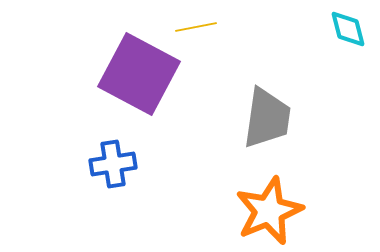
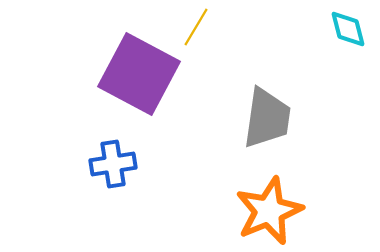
yellow line: rotated 48 degrees counterclockwise
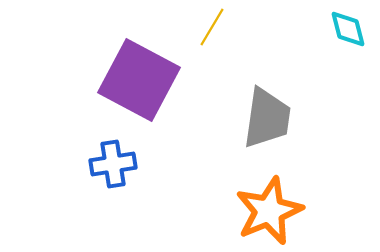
yellow line: moved 16 px right
purple square: moved 6 px down
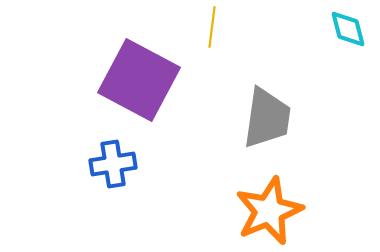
yellow line: rotated 24 degrees counterclockwise
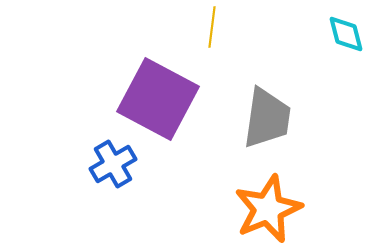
cyan diamond: moved 2 px left, 5 px down
purple square: moved 19 px right, 19 px down
blue cross: rotated 21 degrees counterclockwise
orange star: moved 1 px left, 2 px up
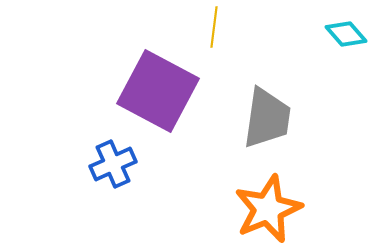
yellow line: moved 2 px right
cyan diamond: rotated 27 degrees counterclockwise
purple square: moved 8 px up
blue cross: rotated 6 degrees clockwise
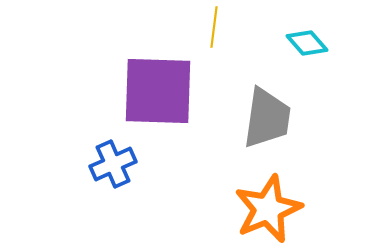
cyan diamond: moved 39 px left, 9 px down
purple square: rotated 26 degrees counterclockwise
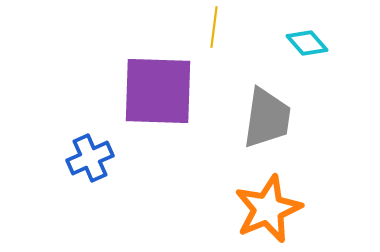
blue cross: moved 23 px left, 6 px up
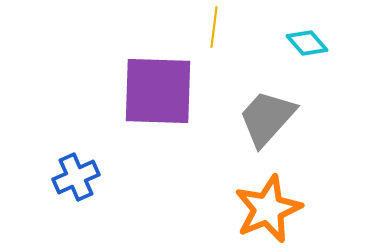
gray trapezoid: rotated 146 degrees counterclockwise
blue cross: moved 14 px left, 19 px down
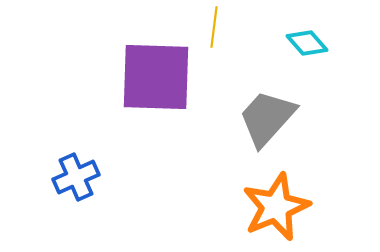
purple square: moved 2 px left, 14 px up
orange star: moved 8 px right, 2 px up
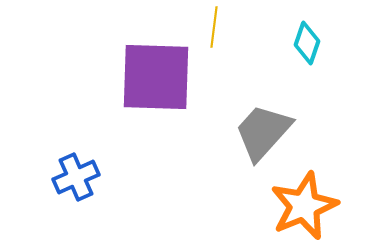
cyan diamond: rotated 60 degrees clockwise
gray trapezoid: moved 4 px left, 14 px down
orange star: moved 28 px right, 1 px up
